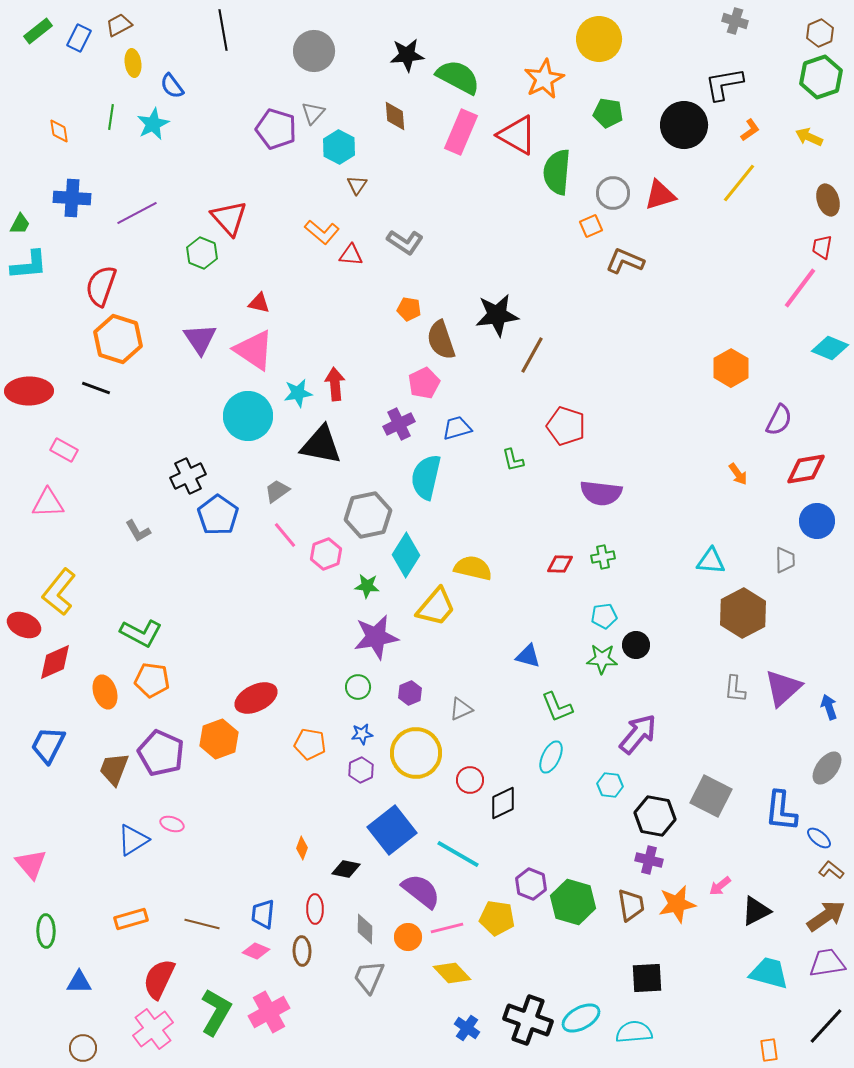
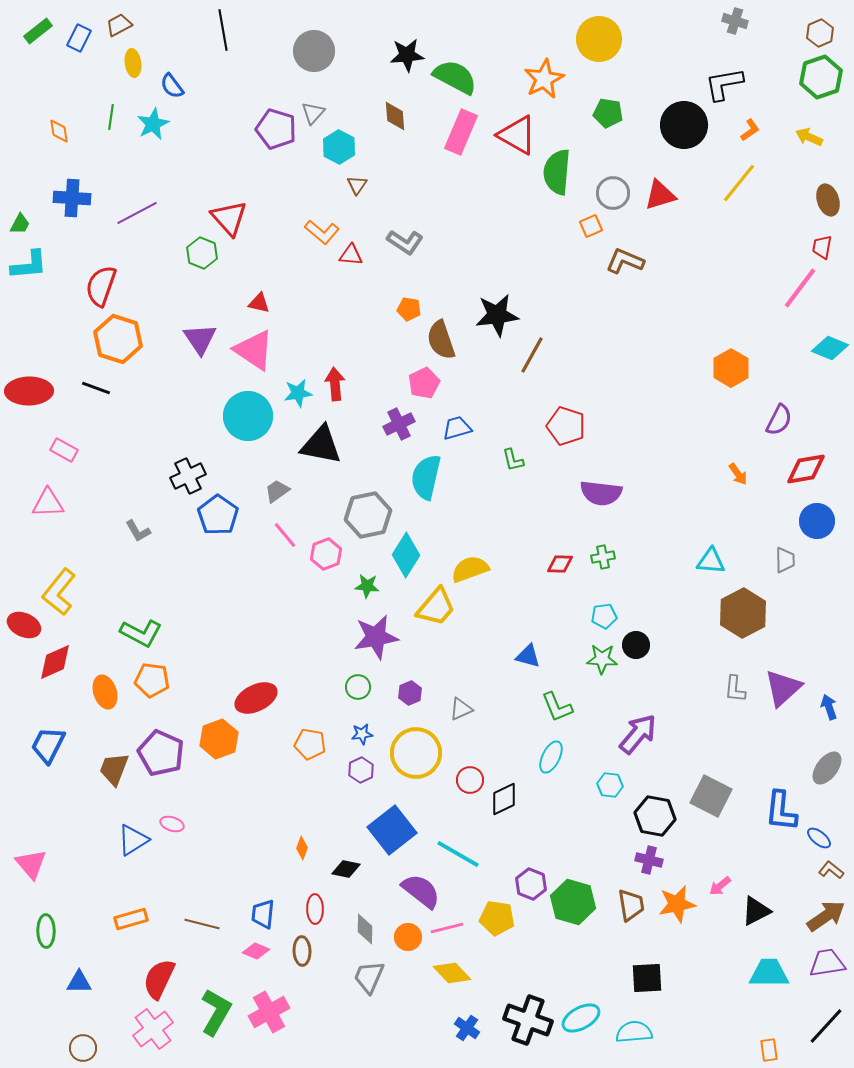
green semicircle at (458, 77): moved 3 px left
yellow semicircle at (473, 568): moved 3 px left, 1 px down; rotated 33 degrees counterclockwise
black diamond at (503, 803): moved 1 px right, 4 px up
cyan trapezoid at (769, 973): rotated 15 degrees counterclockwise
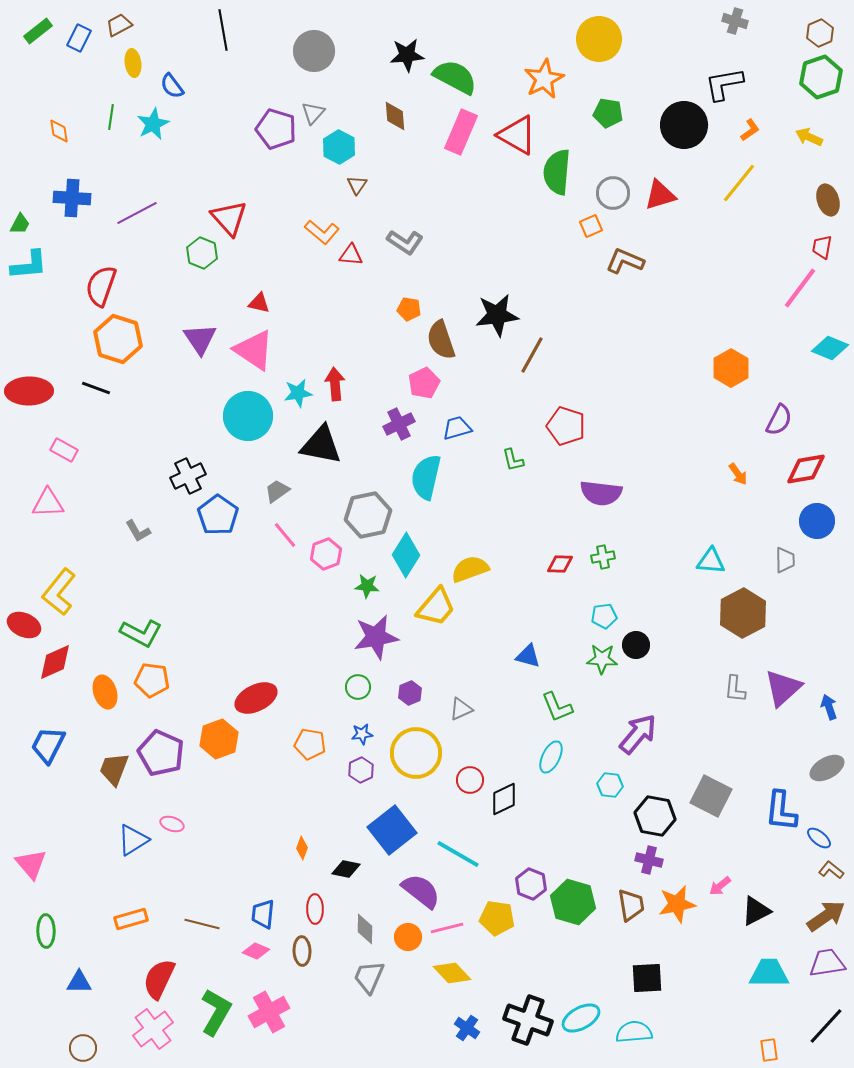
gray ellipse at (827, 768): rotated 24 degrees clockwise
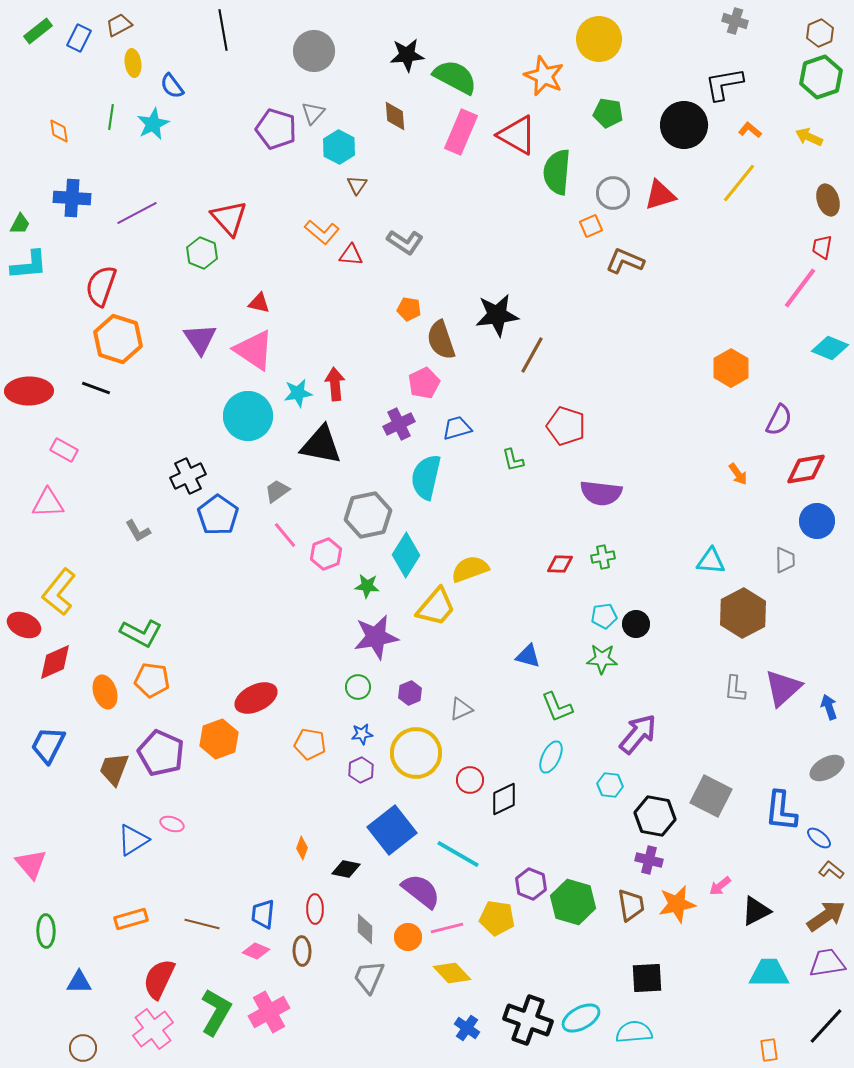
orange star at (544, 79): moved 3 px up; rotated 21 degrees counterclockwise
orange L-shape at (750, 130): rotated 105 degrees counterclockwise
black circle at (636, 645): moved 21 px up
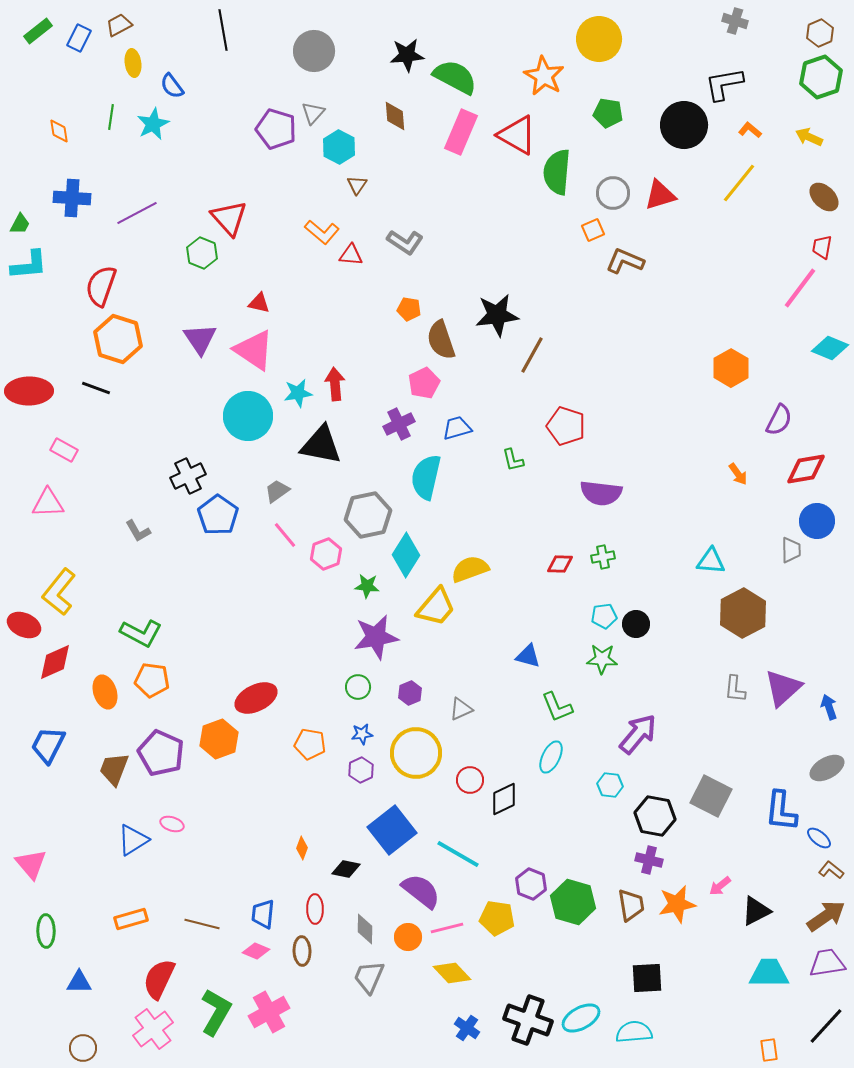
orange star at (544, 76): rotated 6 degrees clockwise
brown ellipse at (828, 200): moved 4 px left, 3 px up; rotated 28 degrees counterclockwise
orange square at (591, 226): moved 2 px right, 4 px down
gray trapezoid at (785, 560): moved 6 px right, 10 px up
